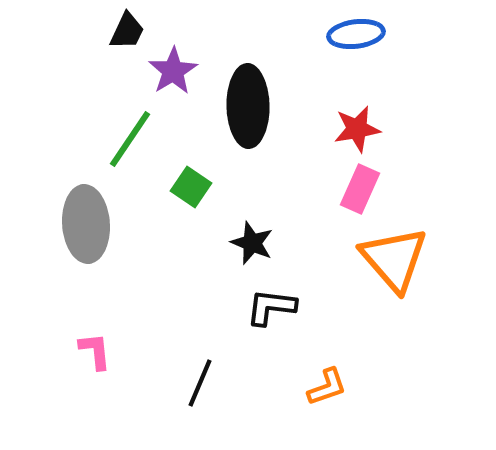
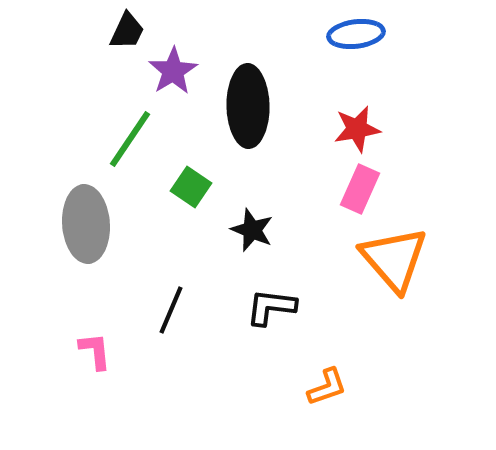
black star: moved 13 px up
black line: moved 29 px left, 73 px up
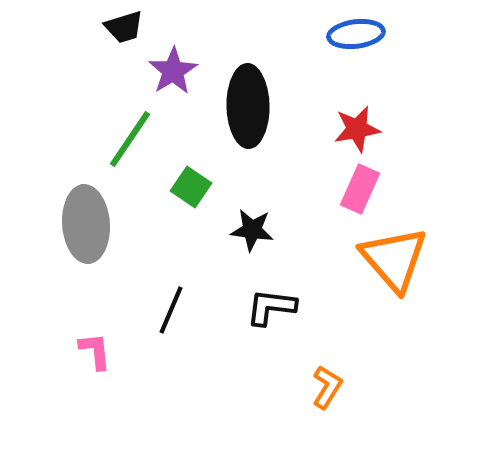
black trapezoid: moved 3 px left, 4 px up; rotated 48 degrees clockwise
black star: rotated 15 degrees counterclockwise
orange L-shape: rotated 39 degrees counterclockwise
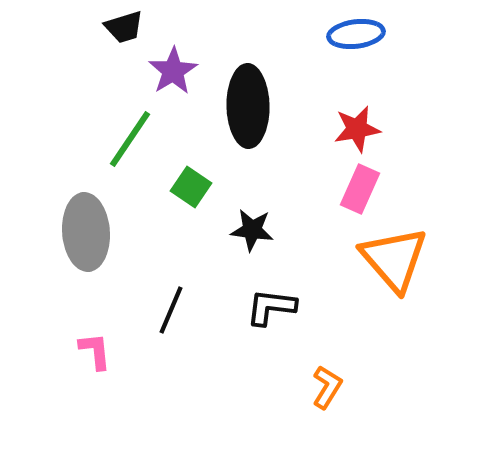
gray ellipse: moved 8 px down
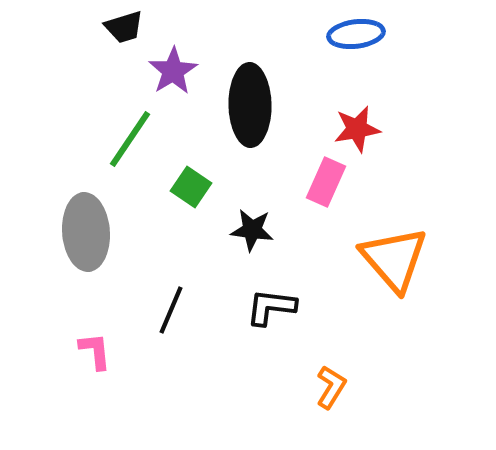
black ellipse: moved 2 px right, 1 px up
pink rectangle: moved 34 px left, 7 px up
orange L-shape: moved 4 px right
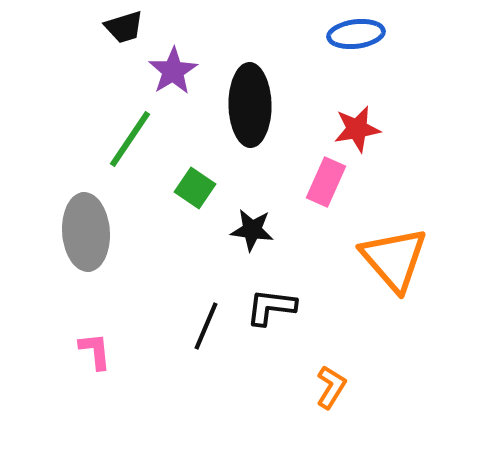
green square: moved 4 px right, 1 px down
black line: moved 35 px right, 16 px down
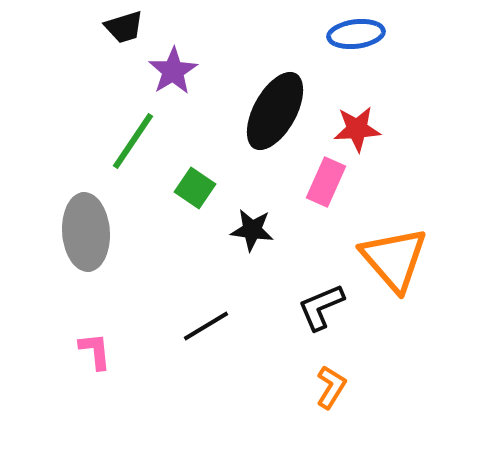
black ellipse: moved 25 px right, 6 px down; rotated 30 degrees clockwise
red star: rotated 6 degrees clockwise
green line: moved 3 px right, 2 px down
black L-shape: moved 50 px right; rotated 30 degrees counterclockwise
black line: rotated 36 degrees clockwise
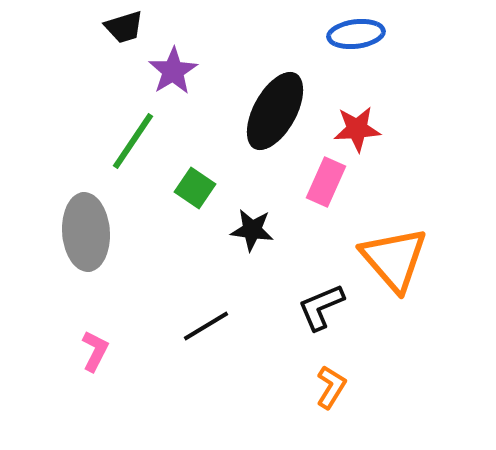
pink L-shape: rotated 33 degrees clockwise
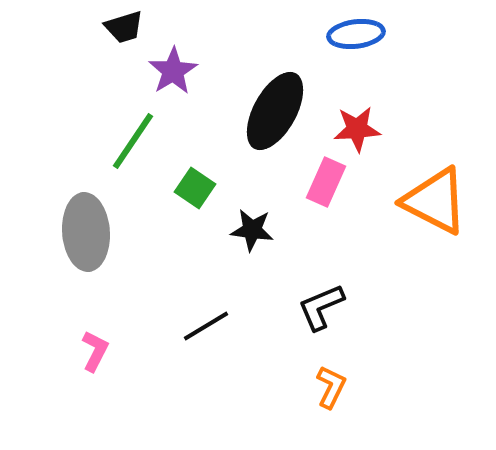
orange triangle: moved 41 px right, 58 px up; rotated 22 degrees counterclockwise
orange L-shape: rotated 6 degrees counterclockwise
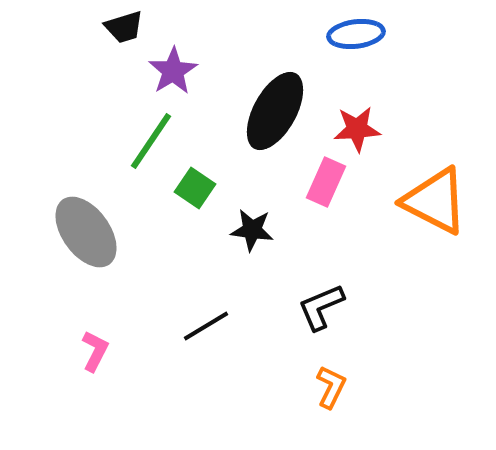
green line: moved 18 px right
gray ellipse: rotated 32 degrees counterclockwise
